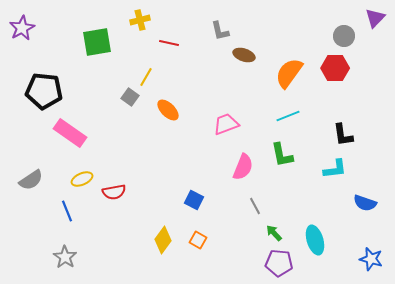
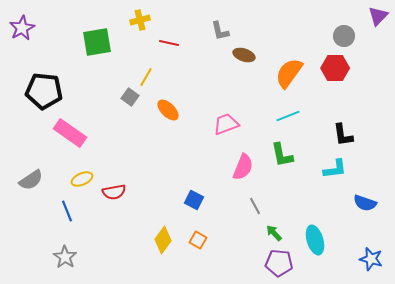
purple triangle: moved 3 px right, 2 px up
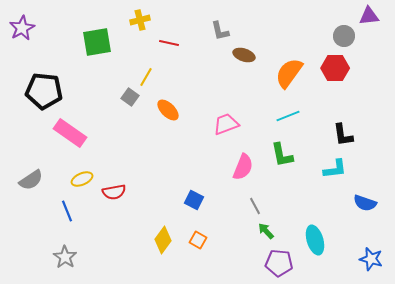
purple triangle: moved 9 px left; rotated 40 degrees clockwise
green arrow: moved 8 px left, 2 px up
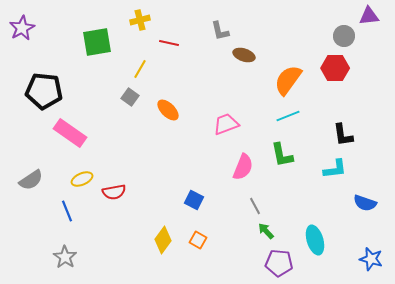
orange semicircle: moved 1 px left, 7 px down
yellow line: moved 6 px left, 8 px up
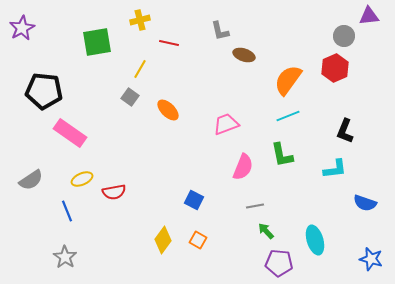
red hexagon: rotated 24 degrees counterclockwise
black L-shape: moved 2 px right, 4 px up; rotated 30 degrees clockwise
gray line: rotated 72 degrees counterclockwise
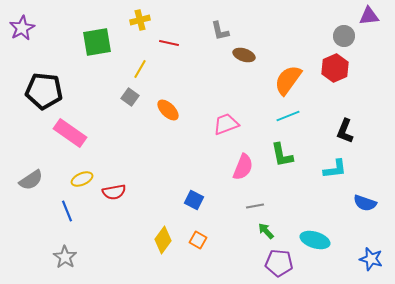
cyan ellipse: rotated 56 degrees counterclockwise
